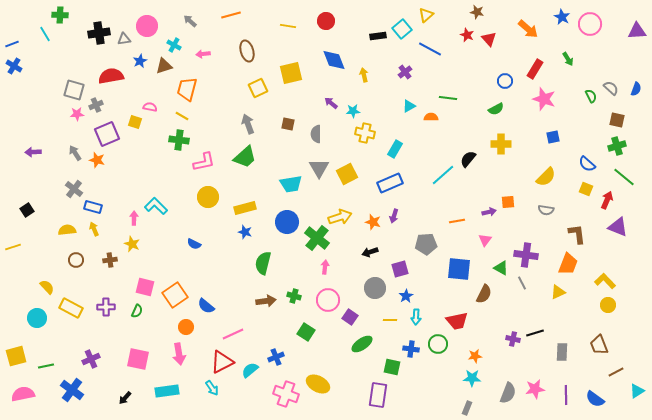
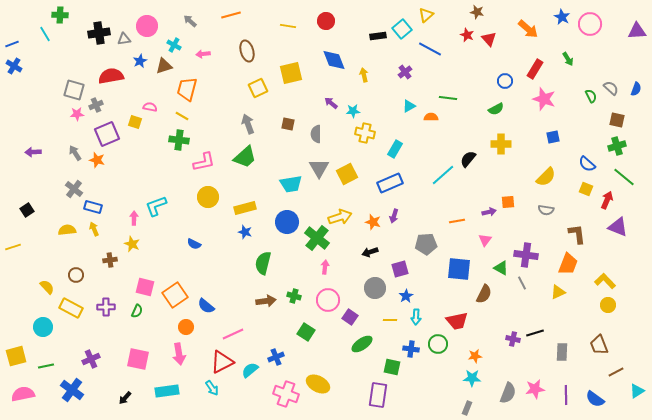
cyan L-shape at (156, 206): rotated 65 degrees counterclockwise
brown circle at (76, 260): moved 15 px down
cyan circle at (37, 318): moved 6 px right, 9 px down
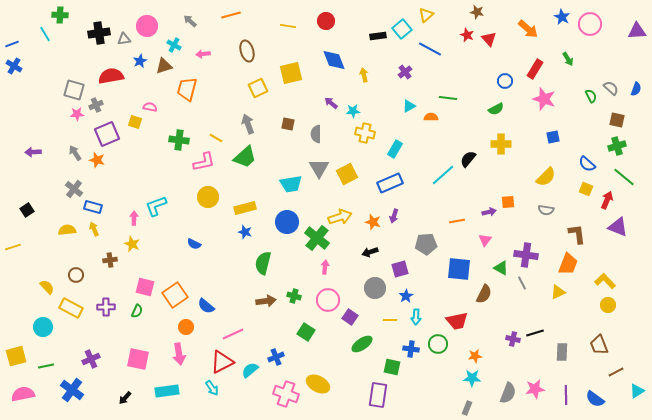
yellow line at (182, 116): moved 34 px right, 22 px down
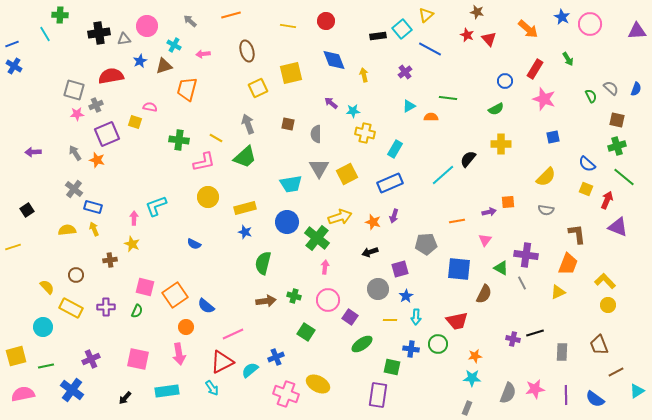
gray circle at (375, 288): moved 3 px right, 1 px down
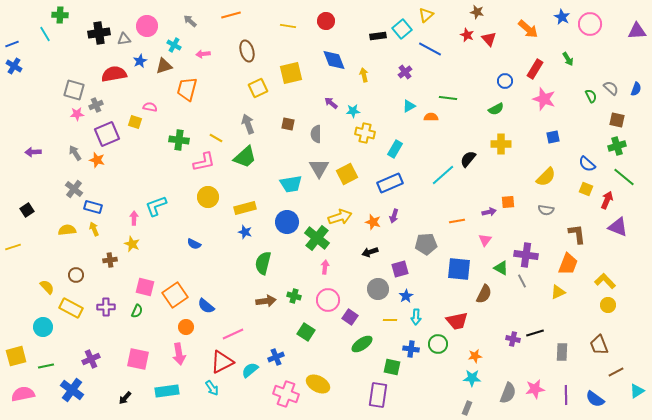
red semicircle at (111, 76): moved 3 px right, 2 px up
gray line at (522, 283): moved 2 px up
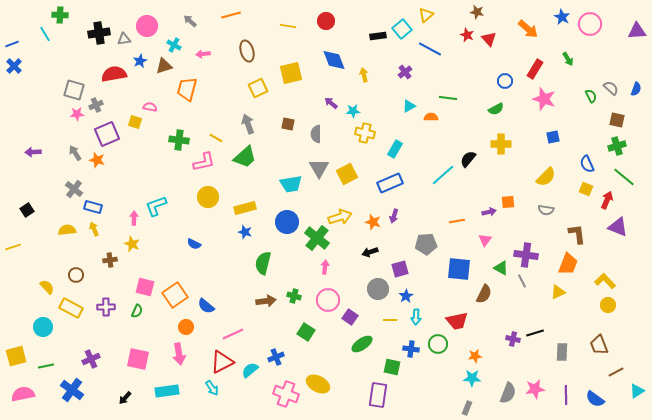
blue cross at (14, 66): rotated 14 degrees clockwise
blue semicircle at (587, 164): rotated 24 degrees clockwise
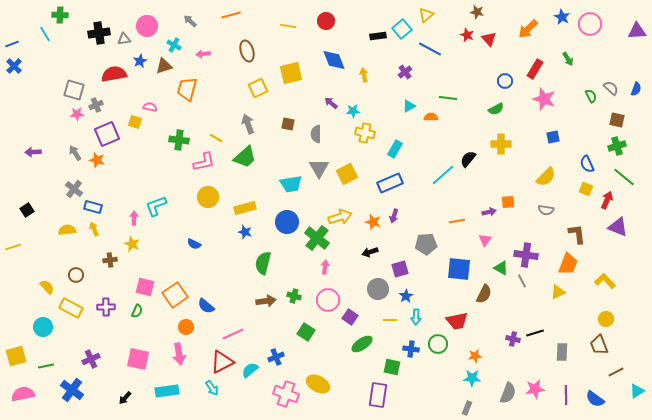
orange arrow at (528, 29): rotated 95 degrees clockwise
yellow circle at (608, 305): moved 2 px left, 14 px down
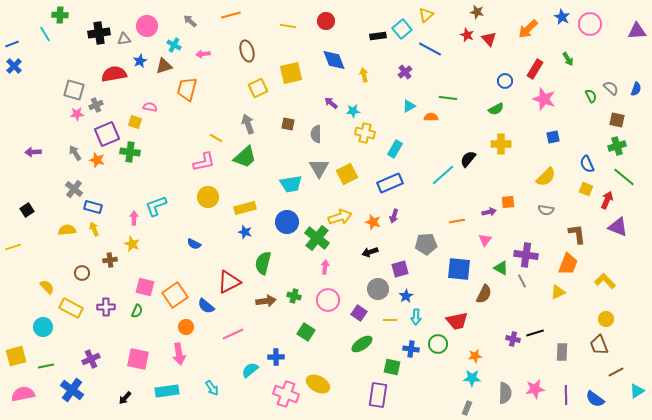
green cross at (179, 140): moved 49 px left, 12 px down
brown circle at (76, 275): moved 6 px right, 2 px up
purple square at (350, 317): moved 9 px right, 4 px up
blue cross at (276, 357): rotated 21 degrees clockwise
red triangle at (222, 362): moved 7 px right, 80 px up
gray semicircle at (508, 393): moved 3 px left; rotated 20 degrees counterclockwise
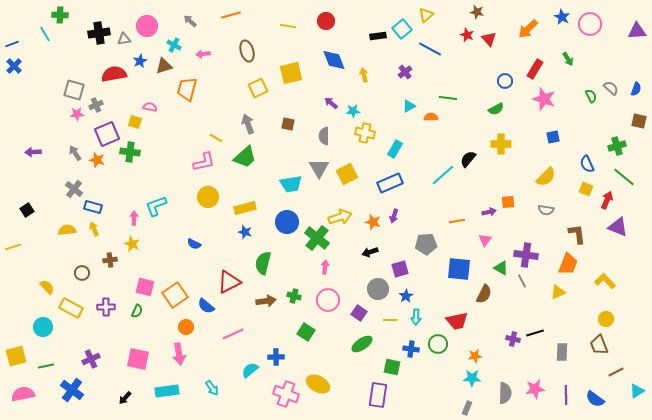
brown square at (617, 120): moved 22 px right, 1 px down
gray semicircle at (316, 134): moved 8 px right, 2 px down
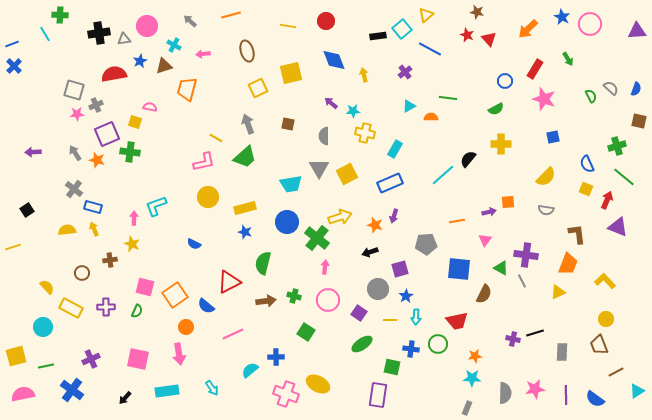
orange star at (373, 222): moved 2 px right, 3 px down
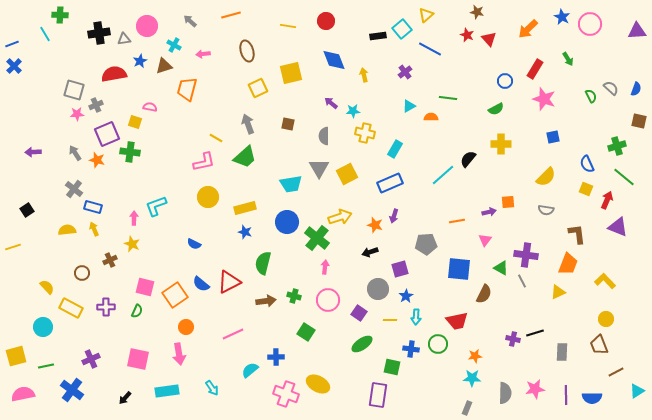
brown cross at (110, 260): rotated 16 degrees counterclockwise
blue semicircle at (206, 306): moved 5 px left, 22 px up
blue semicircle at (595, 399): moved 3 px left, 1 px up; rotated 36 degrees counterclockwise
